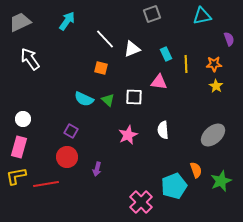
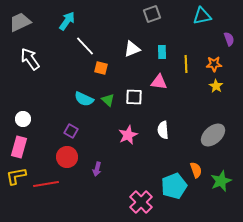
white line: moved 20 px left, 7 px down
cyan rectangle: moved 4 px left, 2 px up; rotated 24 degrees clockwise
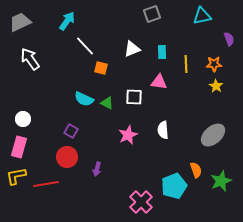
green triangle: moved 1 px left, 3 px down; rotated 16 degrees counterclockwise
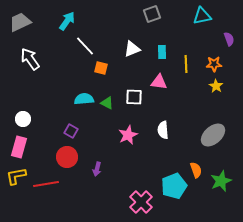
cyan semicircle: rotated 150 degrees clockwise
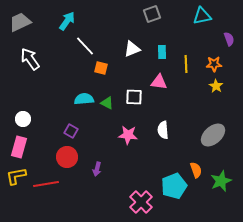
pink star: rotated 30 degrees clockwise
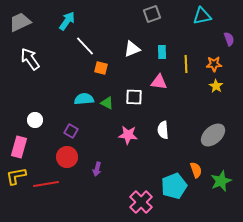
white circle: moved 12 px right, 1 px down
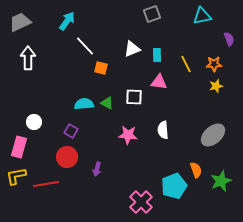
cyan rectangle: moved 5 px left, 3 px down
white arrow: moved 2 px left, 1 px up; rotated 35 degrees clockwise
yellow line: rotated 24 degrees counterclockwise
yellow star: rotated 24 degrees clockwise
cyan semicircle: moved 5 px down
white circle: moved 1 px left, 2 px down
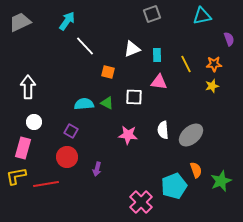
white arrow: moved 29 px down
orange square: moved 7 px right, 4 px down
yellow star: moved 4 px left
gray ellipse: moved 22 px left
pink rectangle: moved 4 px right, 1 px down
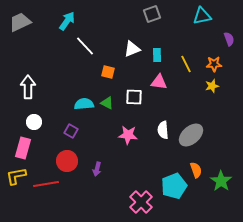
red circle: moved 4 px down
green star: rotated 15 degrees counterclockwise
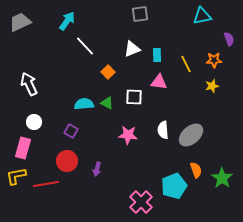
gray square: moved 12 px left; rotated 12 degrees clockwise
orange star: moved 4 px up
orange square: rotated 32 degrees clockwise
white arrow: moved 1 px right, 3 px up; rotated 25 degrees counterclockwise
green star: moved 1 px right, 3 px up
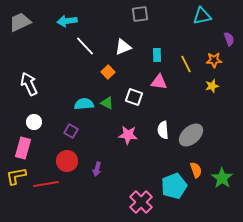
cyan arrow: rotated 132 degrees counterclockwise
white triangle: moved 9 px left, 2 px up
white square: rotated 18 degrees clockwise
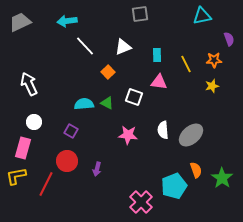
red line: rotated 55 degrees counterclockwise
